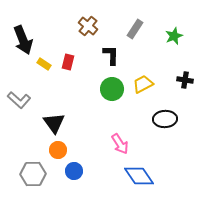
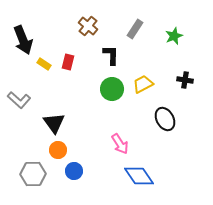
black ellipse: rotated 65 degrees clockwise
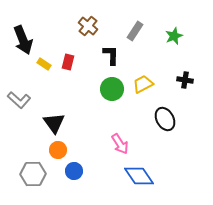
gray rectangle: moved 2 px down
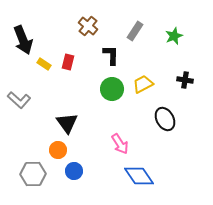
black triangle: moved 13 px right
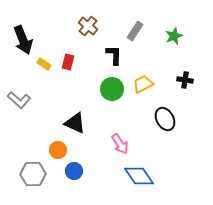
black L-shape: moved 3 px right
black triangle: moved 8 px right; rotated 30 degrees counterclockwise
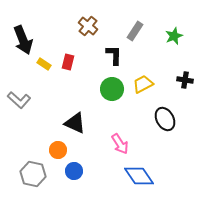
gray hexagon: rotated 15 degrees clockwise
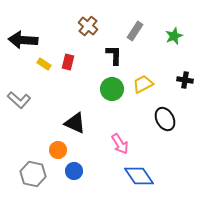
black arrow: rotated 116 degrees clockwise
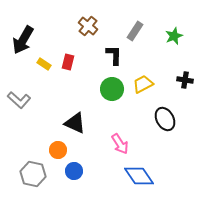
black arrow: rotated 64 degrees counterclockwise
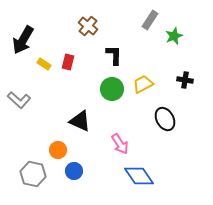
gray rectangle: moved 15 px right, 11 px up
black triangle: moved 5 px right, 2 px up
